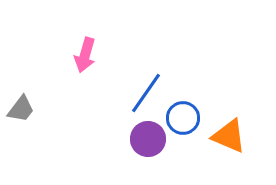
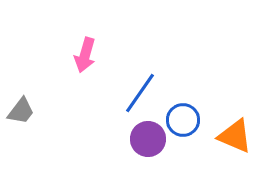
blue line: moved 6 px left
gray trapezoid: moved 2 px down
blue circle: moved 2 px down
orange triangle: moved 6 px right
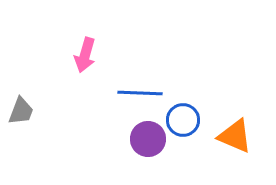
blue line: rotated 57 degrees clockwise
gray trapezoid: rotated 16 degrees counterclockwise
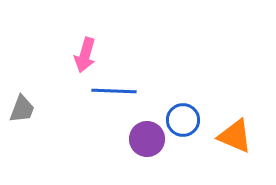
blue line: moved 26 px left, 2 px up
gray trapezoid: moved 1 px right, 2 px up
purple circle: moved 1 px left
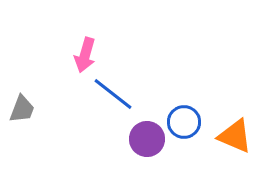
blue line: moved 1 px left, 3 px down; rotated 36 degrees clockwise
blue circle: moved 1 px right, 2 px down
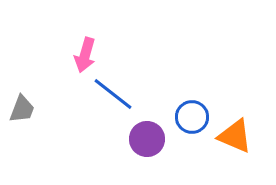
blue circle: moved 8 px right, 5 px up
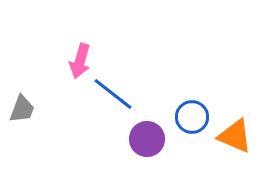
pink arrow: moved 5 px left, 6 px down
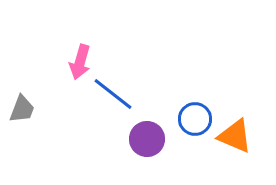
pink arrow: moved 1 px down
blue circle: moved 3 px right, 2 px down
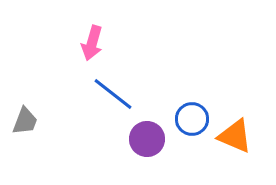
pink arrow: moved 12 px right, 19 px up
gray trapezoid: moved 3 px right, 12 px down
blue circle: moved 3 px left
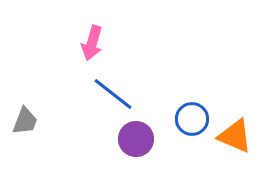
purple circle: moved 11 px left
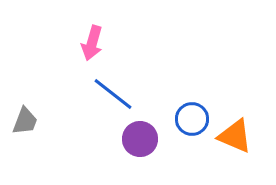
purple circle: moved 4 px right
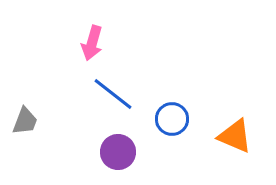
blue circle: moved 20 px left
purple circle: moved 22 px left, 13 px down
